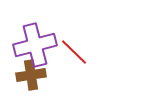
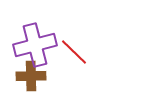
brown cross: moved 1 px down; rotated 8 degrees clockwise
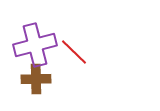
brown cross: moved 5 px right, 3 px down
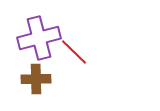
purple cross: moved 4 px right, 7 px up
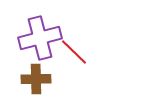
purple cross: moved 1 px right
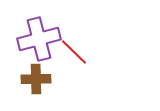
purple cross: moved 1 px left, 1 px down
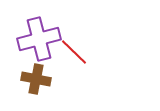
brown cross: rotated 12 degrees clockwise
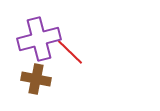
red line: moved 4 px left
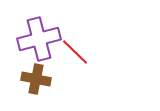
red line: moved 5 px right
